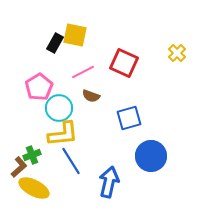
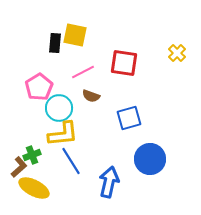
black rectangle: rotated 24 degrees counterclockwise
red square: rotated 16 degrees counterclockwise
blue circle: moved 1 px left, 3 px down
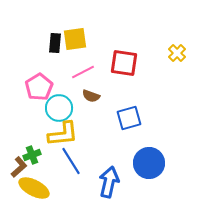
yellow square: moved 4 px down; rotated 20 degrees counterclockwise
blue circle: moved 1 px left, 4 px down
